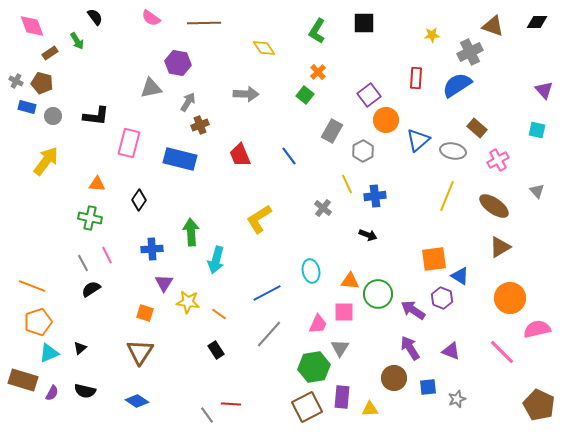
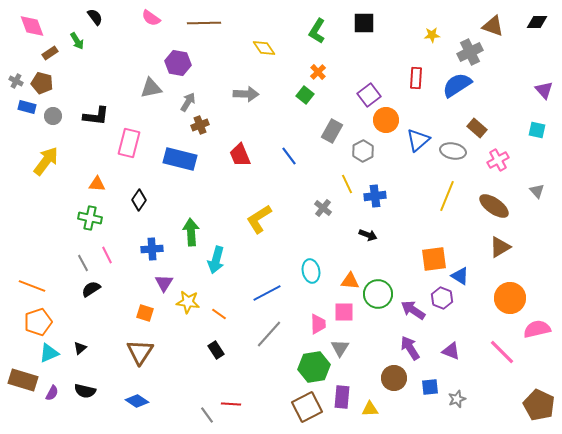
pink trapezoid at (318, 324): rotated 25 degrees counterclockwise
blue square at (428, 387): moved 2 px right
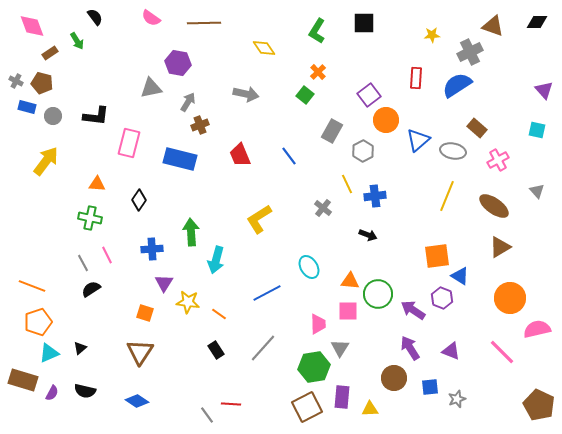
gray arrow at (246, 94): rotated 10 degrees clockwise
orange square at (434, 259): moved 3 px right, 3 px up
cyan ellipse at (311, 271): moved 2 px left, 4 px up; rotated 20 degrees counterclockwise
pink square at (344, 312): moved 4 px right, 1 px up
gray line at (269, 334): moved 6 px left, 14 px down
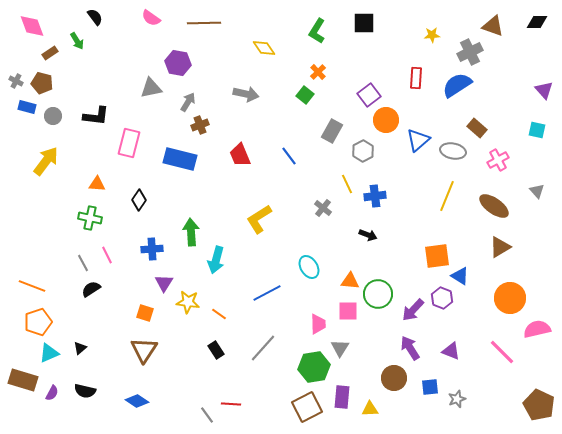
purple arrow at (413, 310): rotated 80 degrees counterclockwise
brown triangle at (140, 352): moved 4 px right, 2 px up
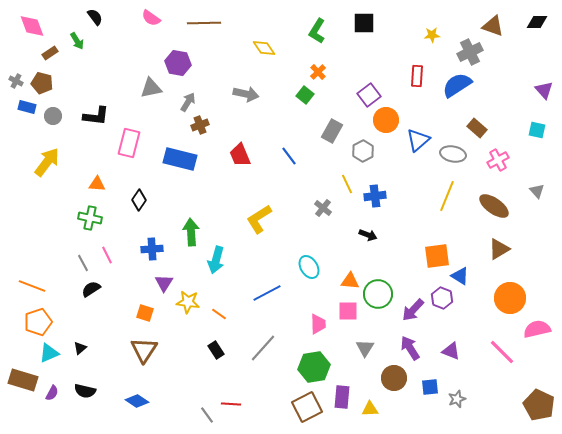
red rectangle at (416, 78): moved 1 px right, 2 px up
gray ellipse at (453, 151): moved 3 px down
yellow arrow at (46, 161): moved 1 px right, 1 px down
brown triangle at (500, 247): moved 1 px left, 2 px down
gray triangle at (340, 348): moved 25 px right
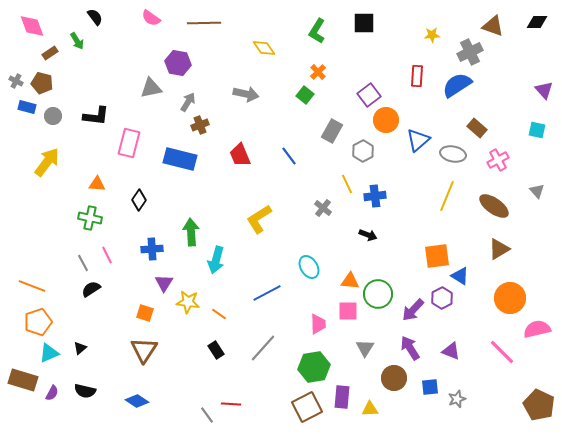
purple hexagon at (442, 298): rotated 10 degrees clockwise
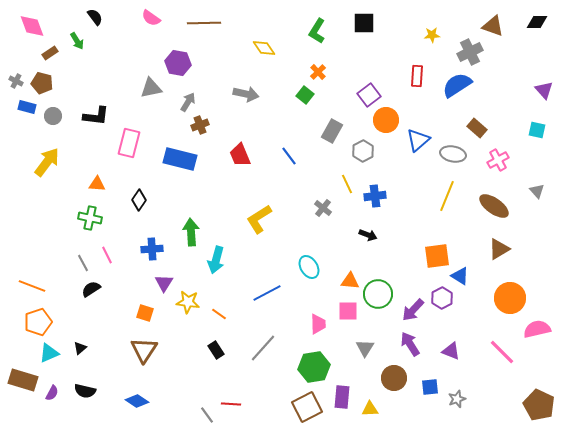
purple arrow at (410, 348): moved 4 px up
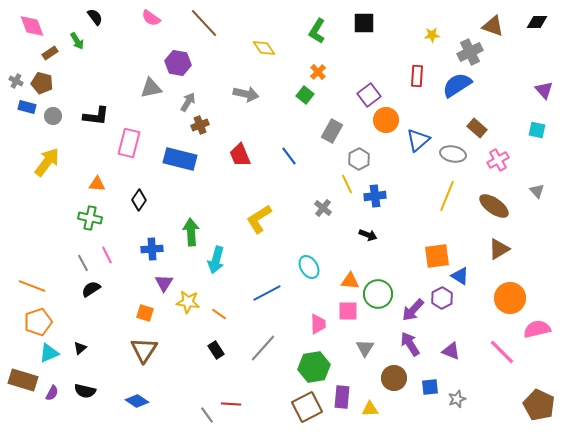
brown line at (204, 23): rotated 48 degrees clockwise
gray hexagon at (363, 151): moved 4 px left, 8 px down
